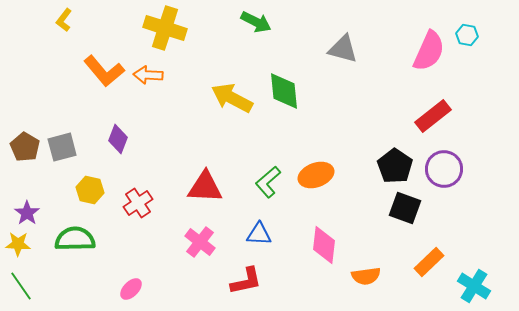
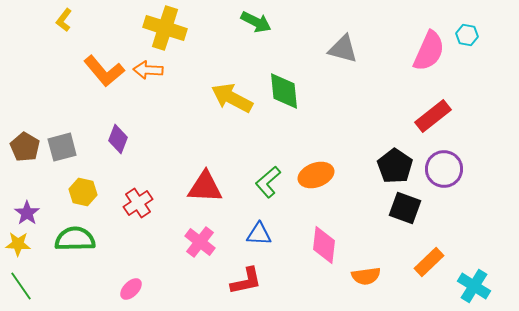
orange arrow: moved 5 px up
yellow hexagon: moved 7 px left, 2 px down
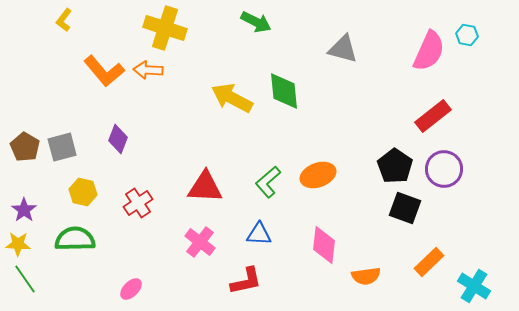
orange ellipse: moved 2 px right
purple star: moved 3 px left, 3 px up
green line: moved 4 px right, 7 px up
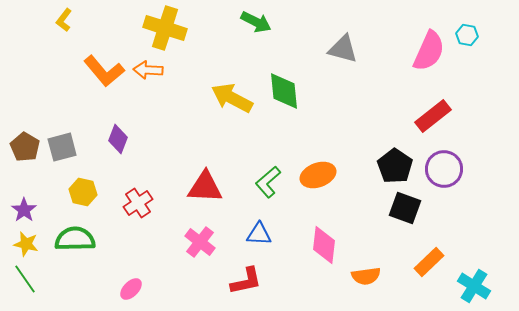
yellow star: moved 8 px right; rotated 10 degrees clockwise
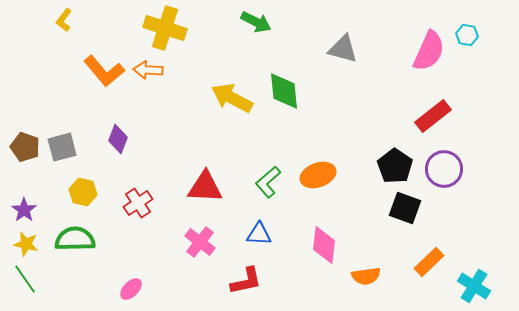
brown pentagon: rotated 12 degrees counterclockwise
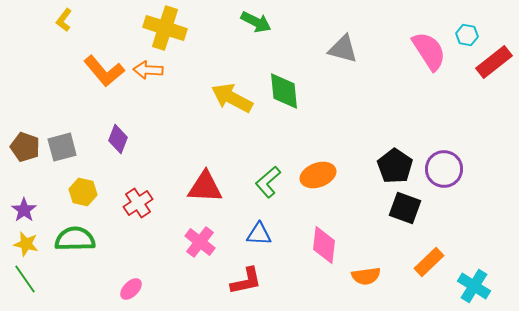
pink semicircle: rotated 57 degrees counterclockwise
red rectangle: moved 61 px right, 54 px up
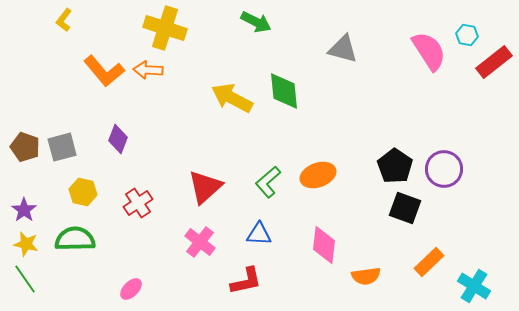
red triangle: rotated 45 degrees counterclockwise
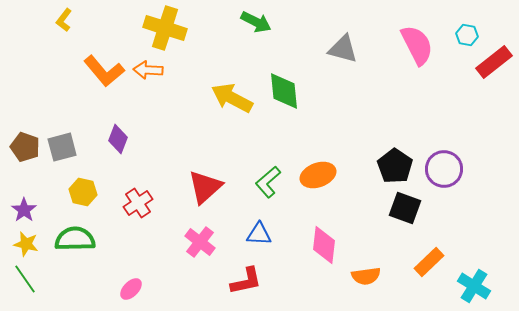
pink semicircle: moved 12 px left, 6 px up; rotated 6 degrees clockwise
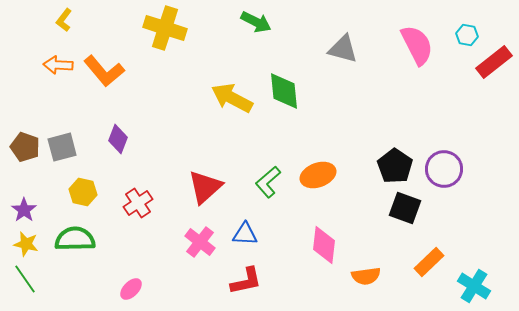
orange arrow: moved 90 px left, 5 px up
blue triangle: moved 14 px left
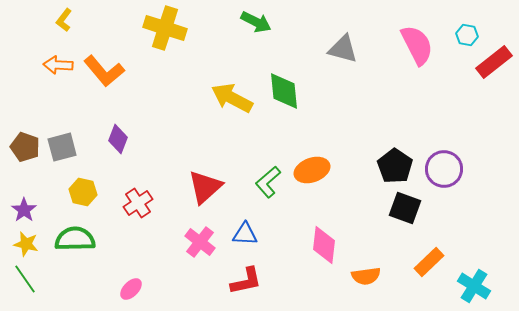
orange ellipse: moved 6 px left, 5 px up
